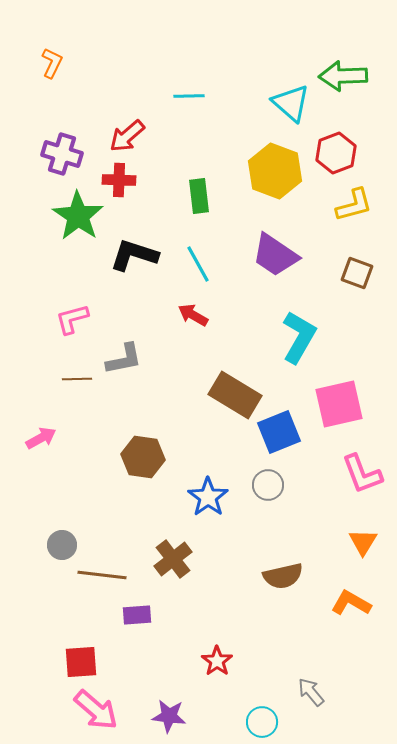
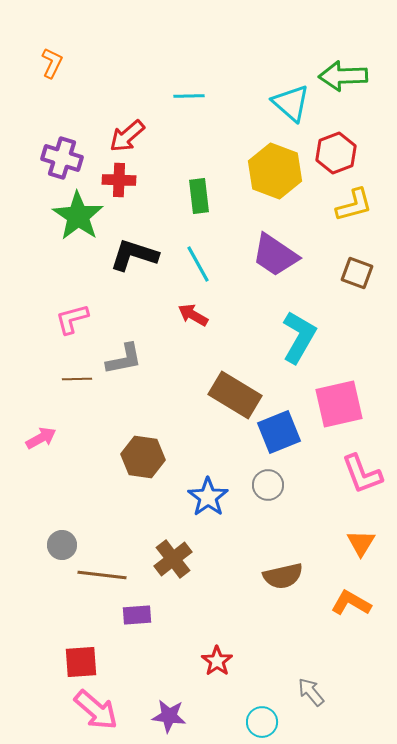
purple cross at (62, 154): moved 4 px down
orange triangle at (363, 542): moved 2 px left, 1 px down
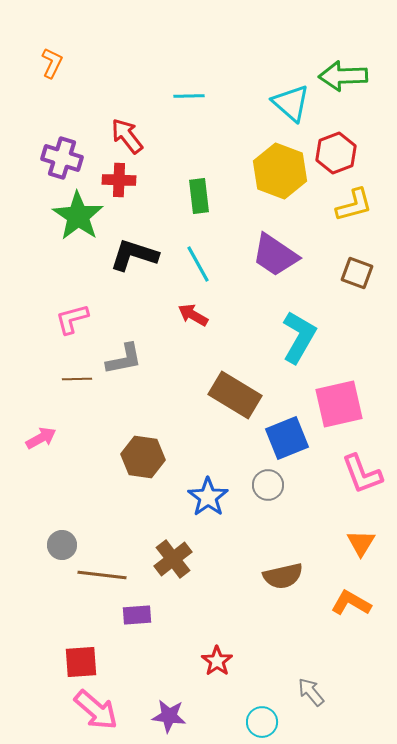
red arrow at (127, 136): rotated 93 degrees clockwise
yellow hexagon at (275, 171): moved 5 px right
blue square at (279, 432): moved 8 px right, 6 px down
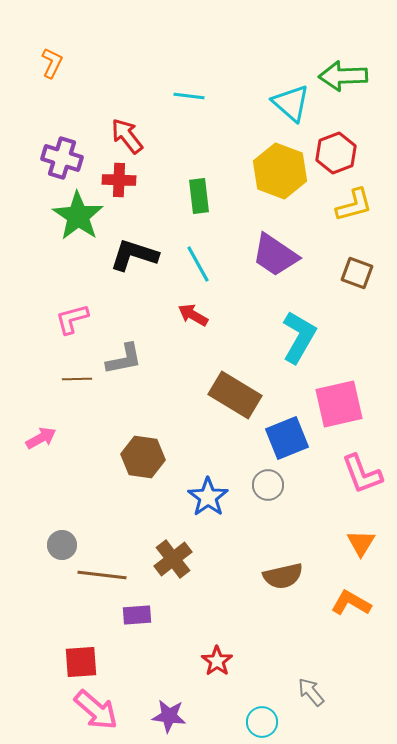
cyan line at (189, 96): rotated 8 degrees clockwise
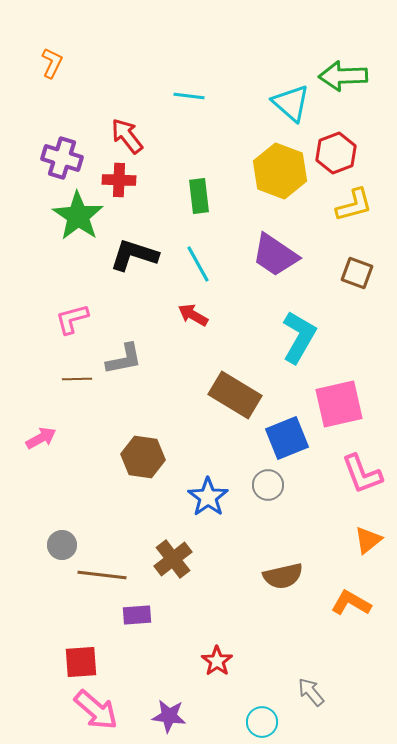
orange triangle at (361, 543): moved 7 px right, 3 px up; rotated 20 degrees clockwise
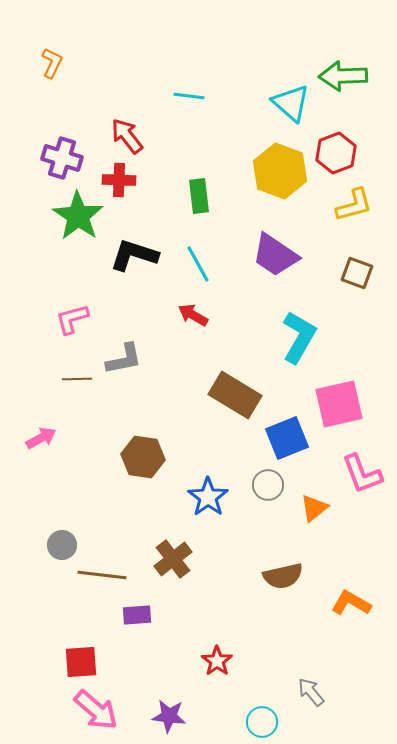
orange triangle at (368, 540): moved 54 px left, 32 px up
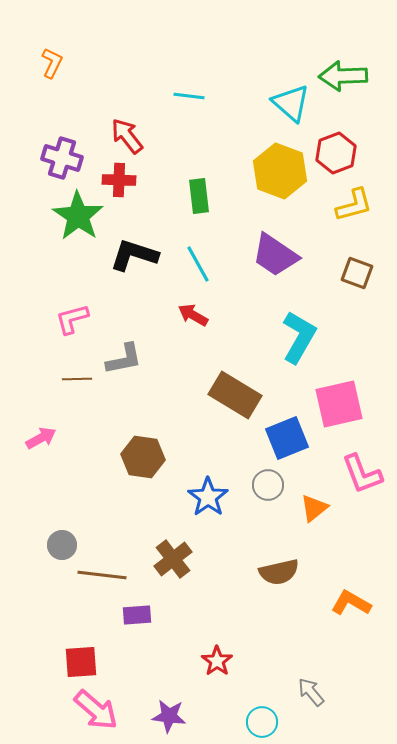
brown semicircle at (283, 576): moved 4 px left, 4 px up
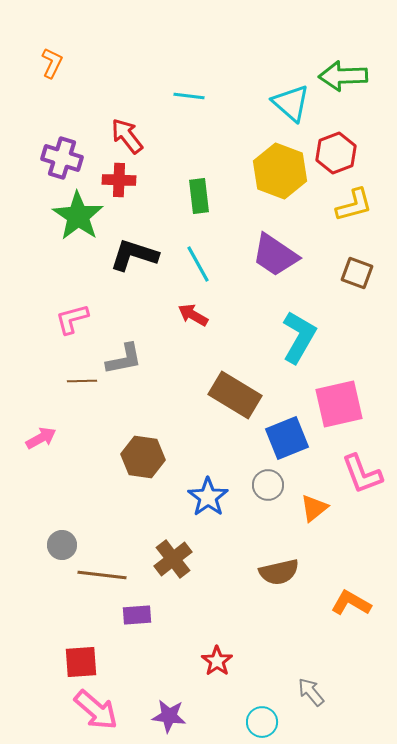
brown line at (77, 379): moved 5 px right, 2 px down
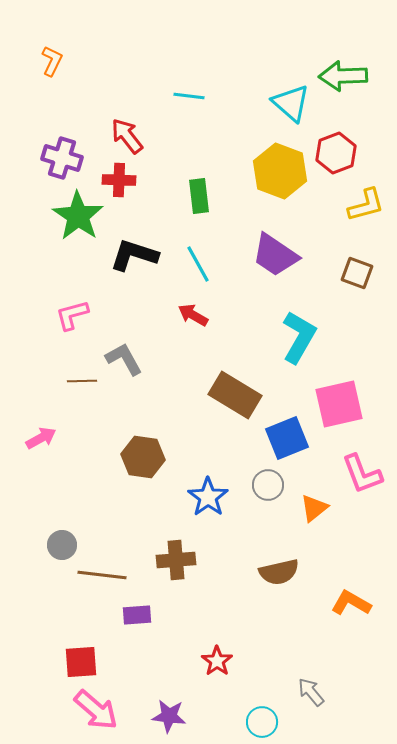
orange L-shape at (52, 63): moved 2 px up
yellow L-shape at (354, 205): moved 12 px right
pink L-shape at (72, 319): moved 4 px up
gray L-shape at (124, 359): rotated 108 degrees counterclockwise
brown cross at (173, 559): moved 3 px right, 1 px down; rotated 33 degrees clockwise
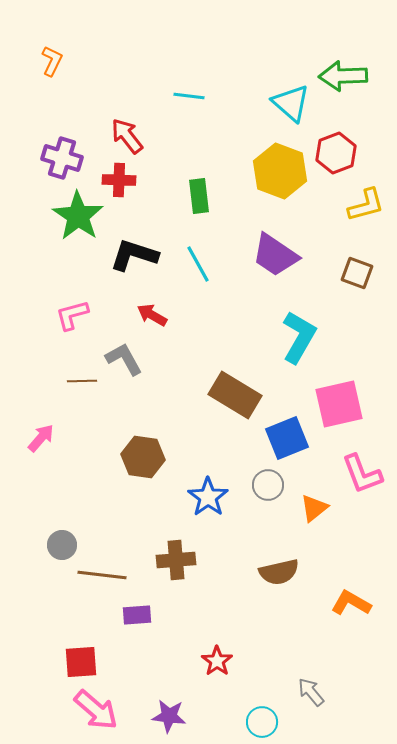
red arrow at (193, 315): moved 41 px left
pink arrow at (41, 438): rotated 20 degrees counterclockwise
